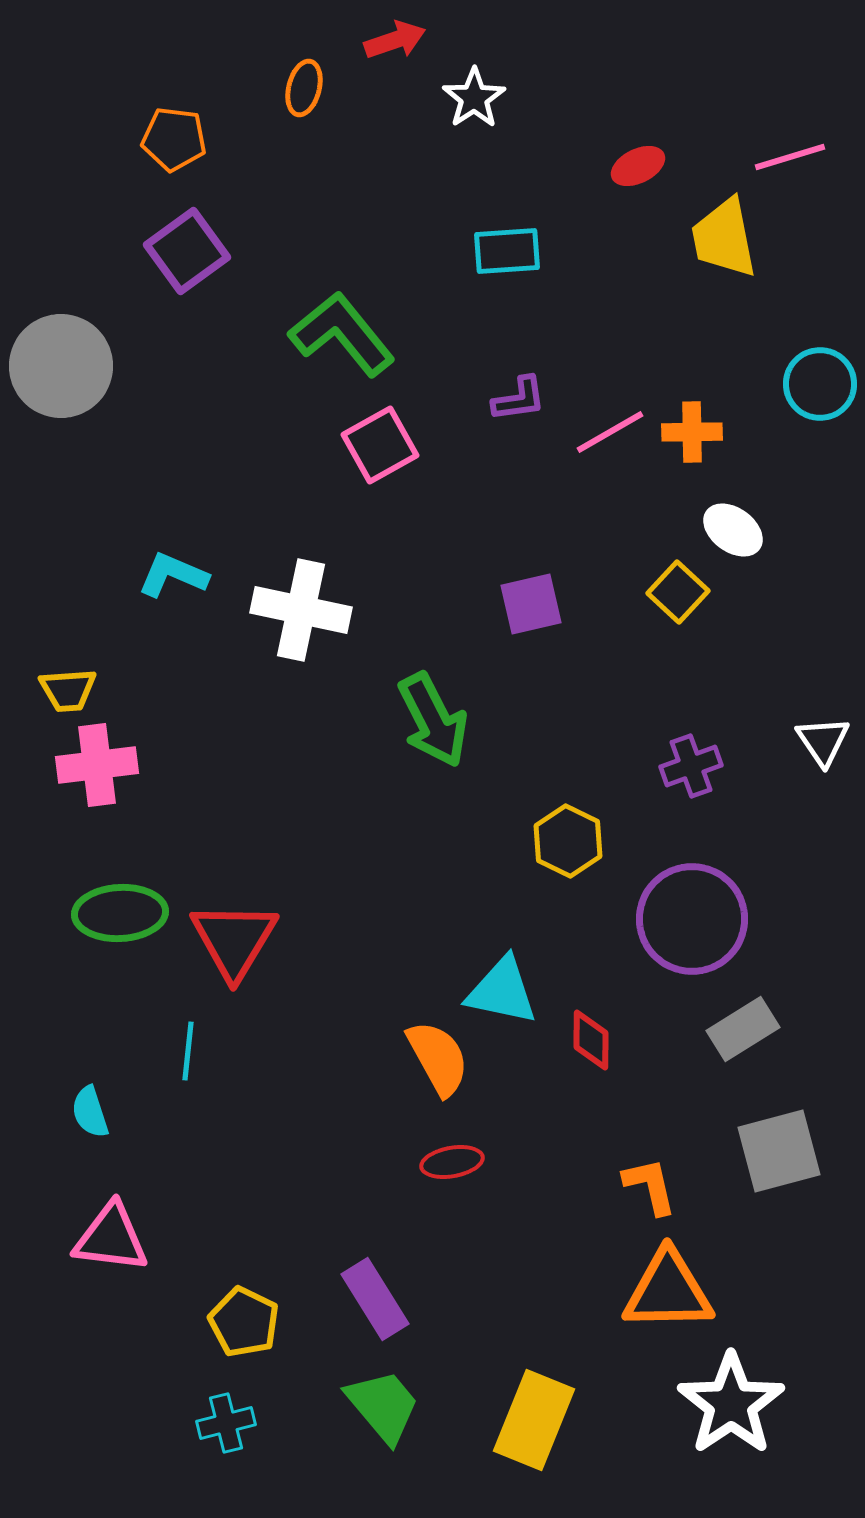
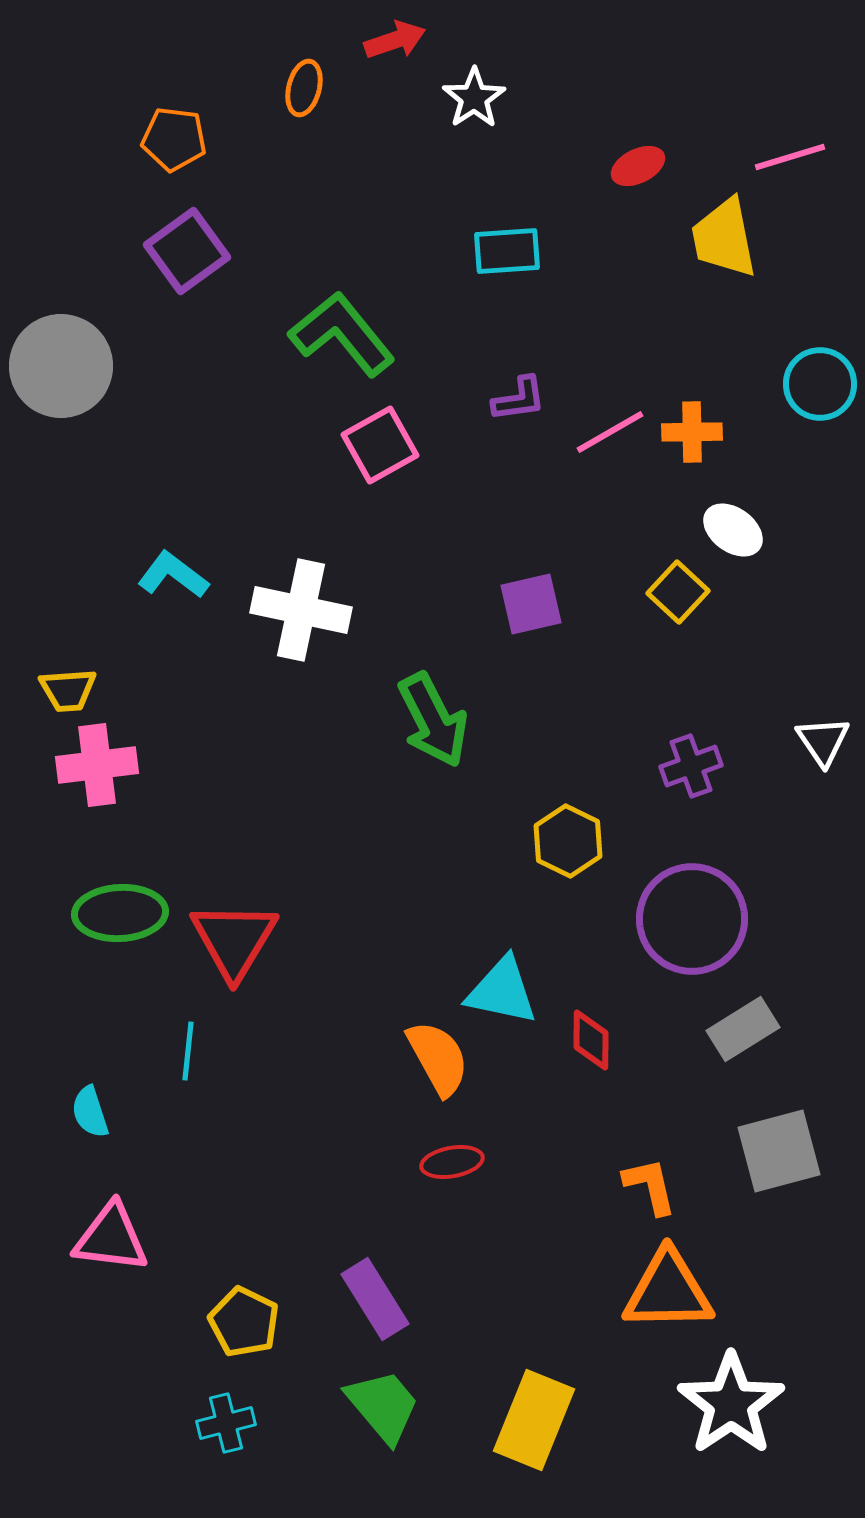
cyan L-shape at (173, 575): rotated 14 degrees clockwise
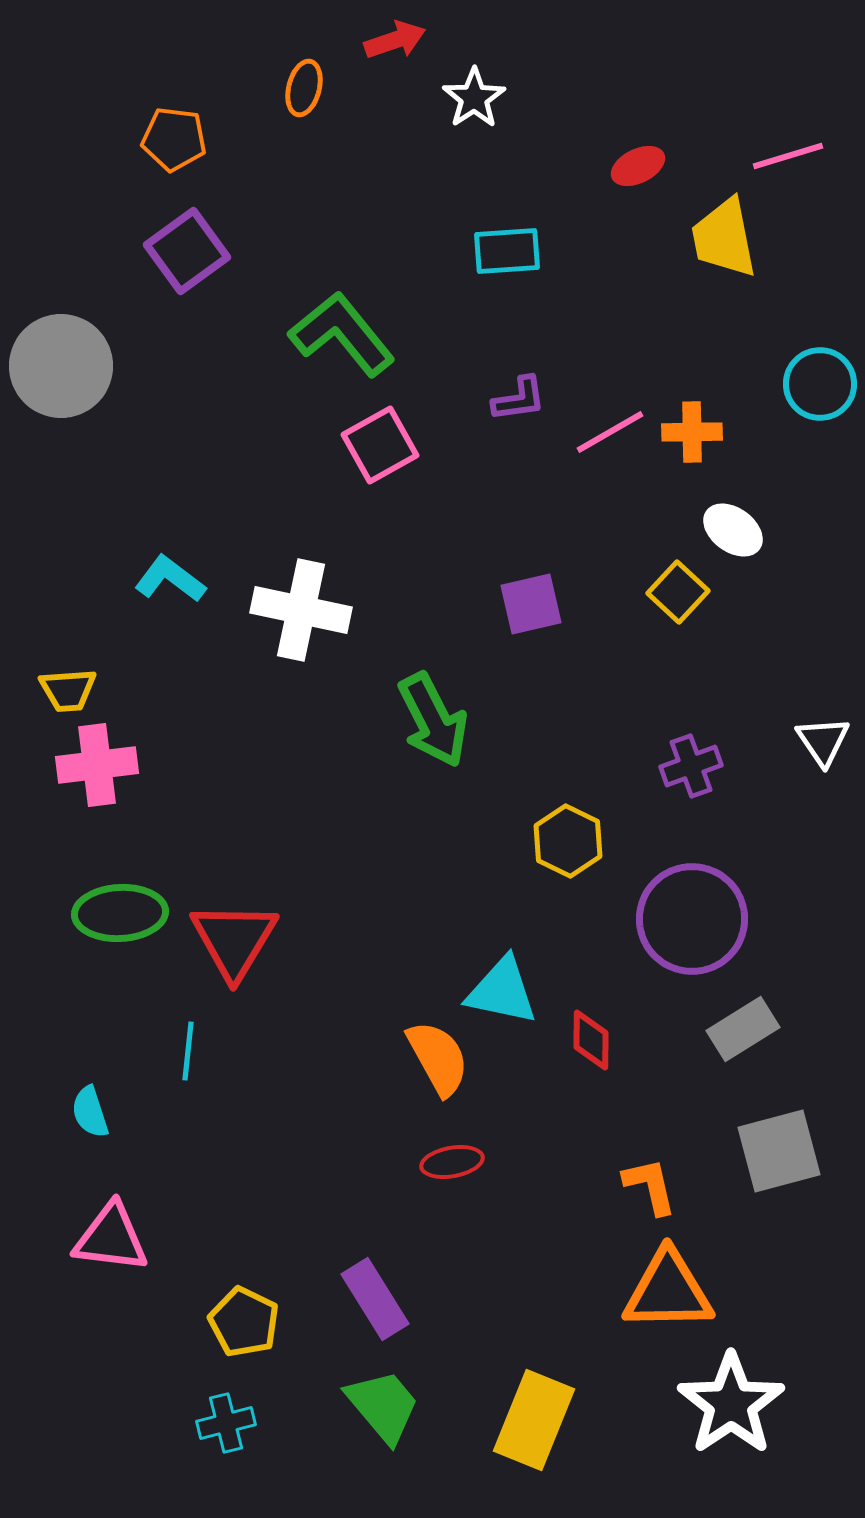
pink line at (790, 157): moved 2 px left, 1 px up
cyan L-shape at (173, 575): moved 3 px left, 4 px down
